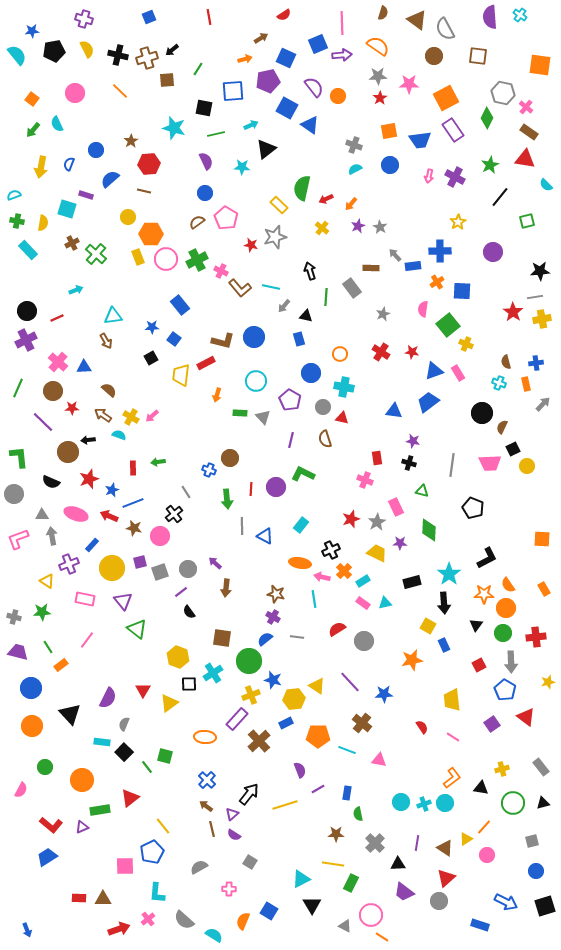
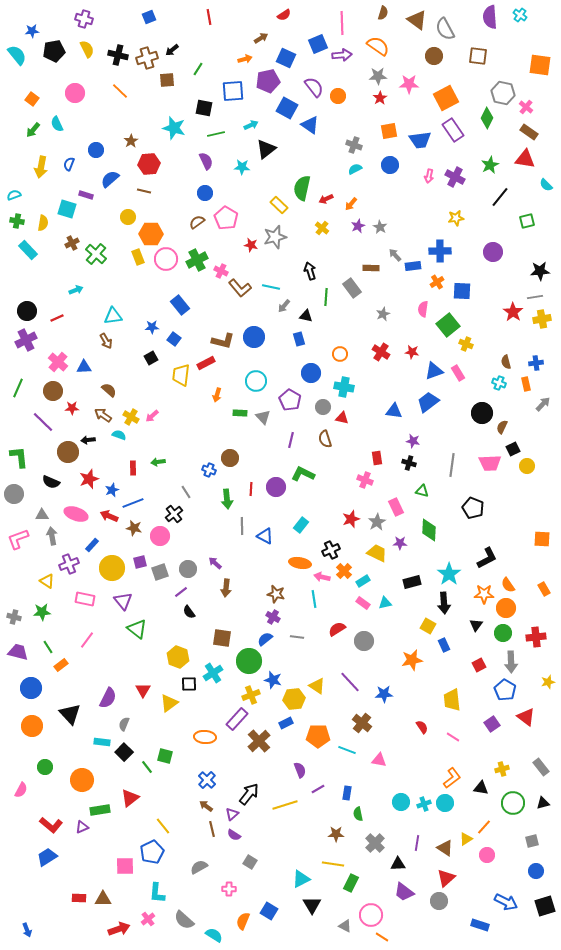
yellow star at (458, 222): moved 2 px left, 4 px up; rotated 21 degrees clockwise
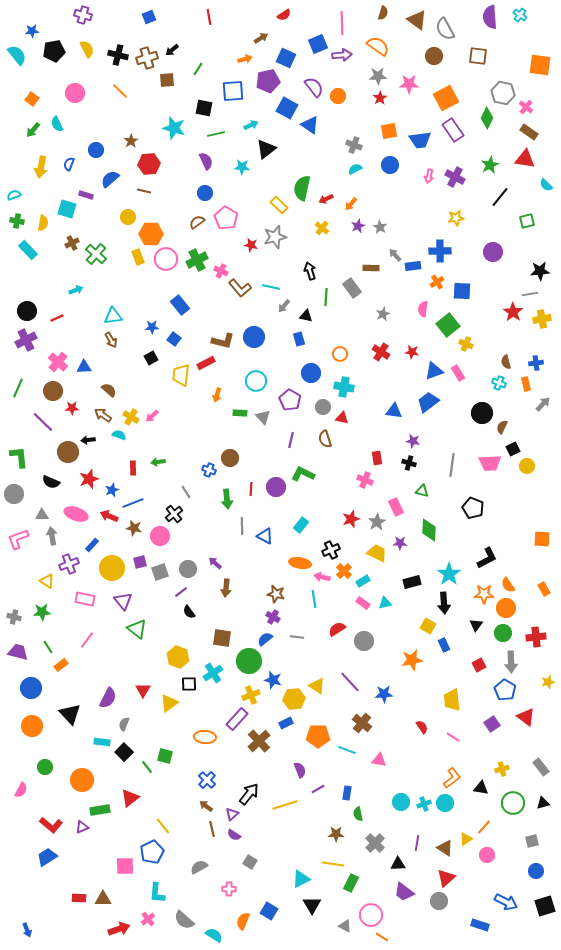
purple cross at (84, 19): moved 1 px left, 4 px up
gray line at (535, 297): moved 5 px left, 3 px up
brown arrow at (106, 341): moved 5 px right, 1 px up
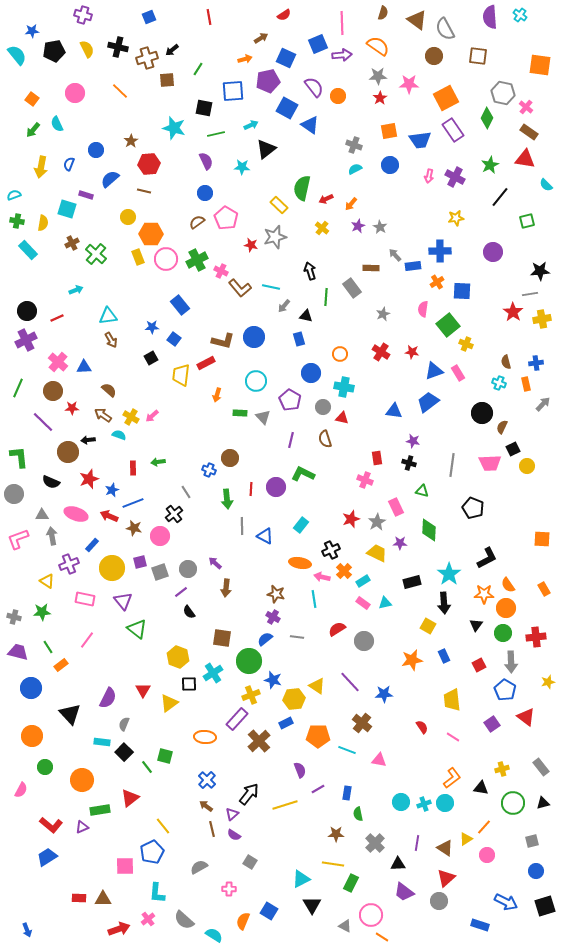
black cross at (118, 55): moved 8 px up
cyan triangle at (113, 316): moved 5 px left
blue rectangle at (444, 645): moved 11 px down
orange circle at (32, 726): moved 10 px down
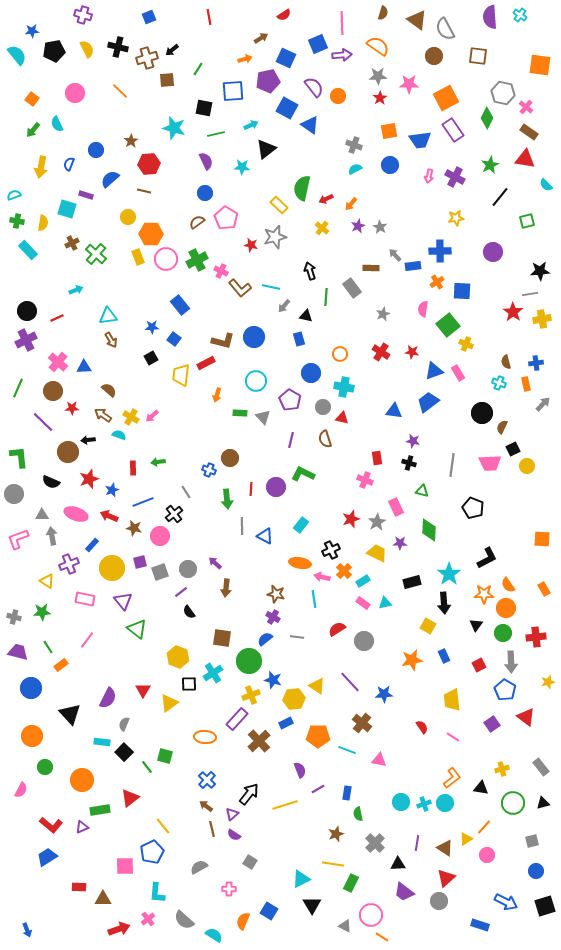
blue line at (133, 503): moved 10 px right, 1 px up
brown star at (336, 834): rotated 21 degrees counterclockwise
red rectangle at (79, 898): moved 11 px up
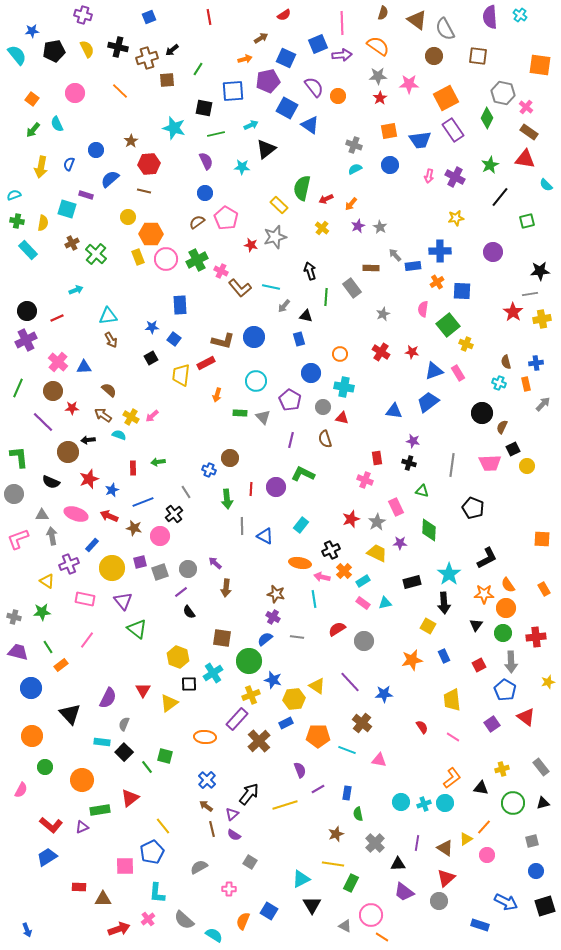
blue rectangle at (180, 305): rotated 36 degrees clockwise
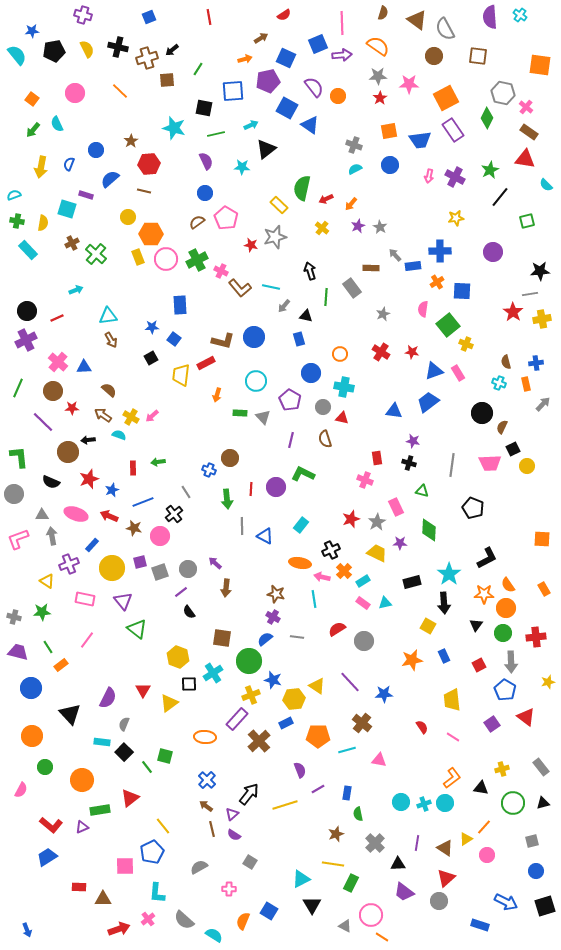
green star at (490, 165): moved 5 px down
cyan line at (347, 750): rotated 36 degrees counterclockwise
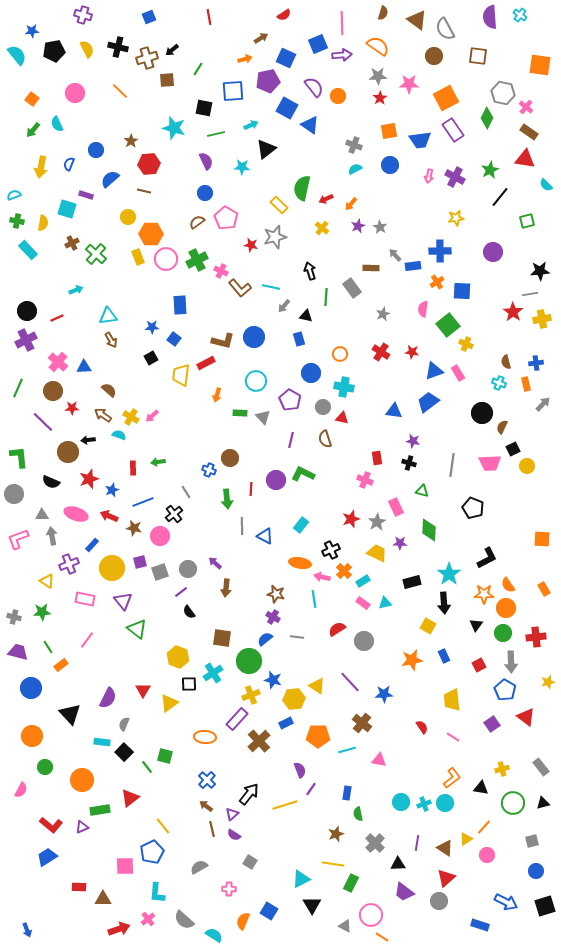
purple circle at (276, 487): moved 7 px up
purple line at (318, 789): moved 7 px left; rotated 24 degrees counterclockwise
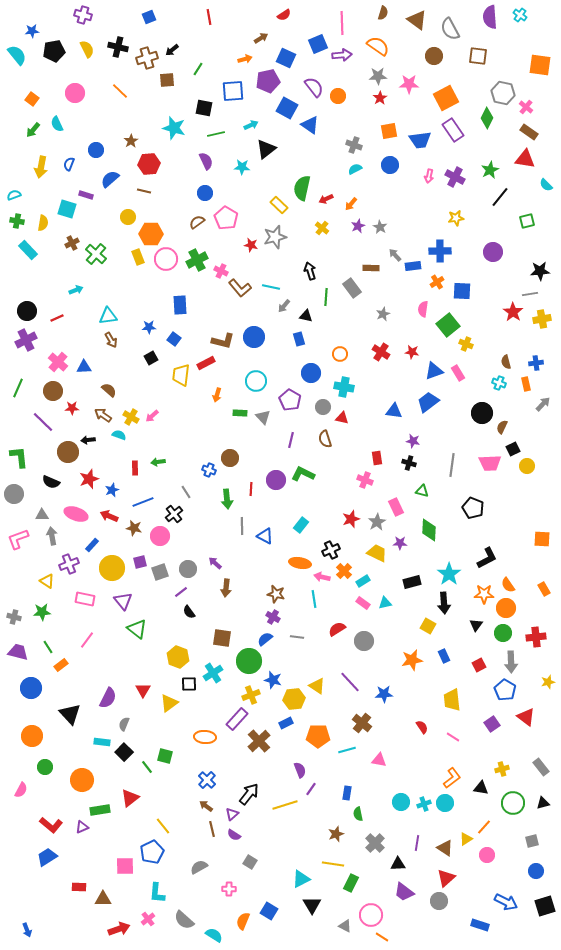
gray semicircle at (445, 29): moved 5 px right
blue star at (152, 327): moved 3 px left
red rectangle at (133, 468): moved 2 px right
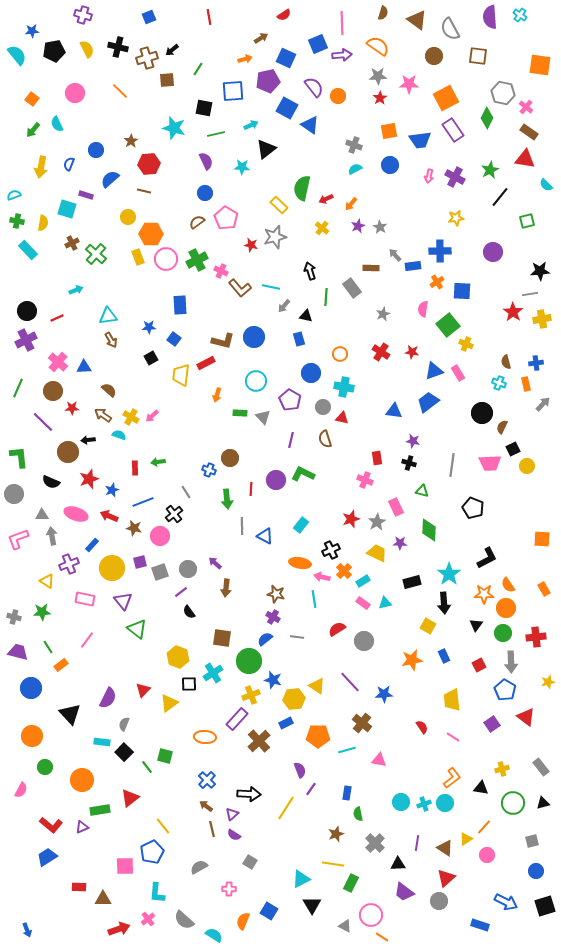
red triangle at (143, 690): rotated 14 degrees clockwise
black arrow at (249, 794): rotated 55 degrees clockwise
yellow line at (285, 805): moved 1 px right, 3 px down; rotated 40 degrees counterclockwise
